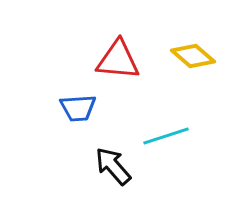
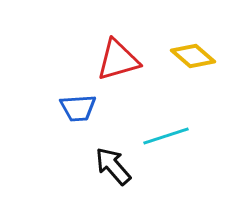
red triangle: rotated 21 degrees counterclockwise
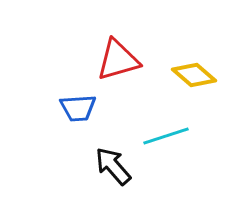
yellow diamond: moved 1 px right, 19 px down
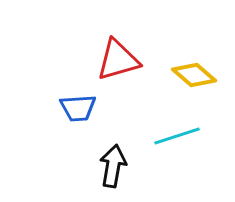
cyan line: moved 11 px right
black arrow: rotated 51 degrees clockwise
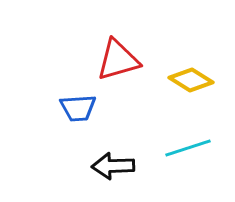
yellow diamond: moved 3 px left, 5 px down; rotated 9 degrees counterclockwise
cyan line: moved 11 px right, 12 px down
black arrow: rotated 102 degrees counterclockwise
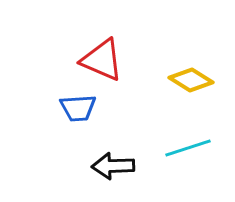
red triangle: moved 16 px left; rotated 39 degrees clockwise
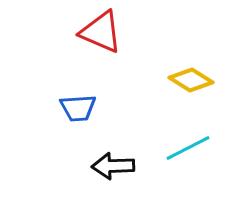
red triangle: moved 1 px left, 28 px up
cyan line: rotated 9 degrees counterclockwise
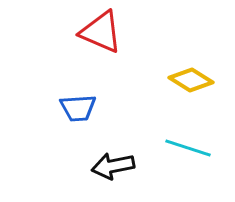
cyan line: rotated 45 degrees clockwise
black arrow: rotated 9 degrees counterclockwise
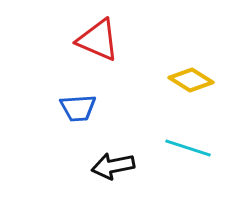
red triangle: moved 3 px left, 8 px down
